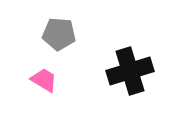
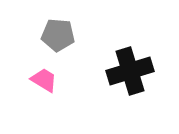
gray pentagon: moved 1 px left, 1 px down
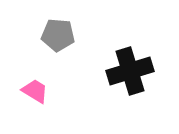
pink trapezoid: moved 9 px left, 11 px down
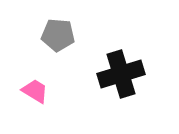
black cross: moved 9 px left, 3 px down
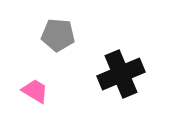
black cross: rotated 6 degrees counterclockwise
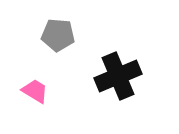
black cross: moved 3 px left, 2 px down
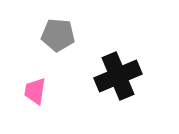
pink trapezoid: rotated 112 degrees counterclockwise
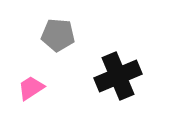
pink trapezoid: moved 4 px left, 3 px up; rotated 48 degrees clockwise
